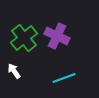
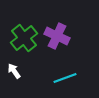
cyan line: moved 1 px right
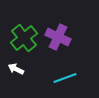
purple cross: moved 1 px right, 1 px down
white arrow: moved 2 px right, 2 px up; rotated 28 degrees counterclockwise
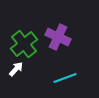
green cross: moved 6 px down
white arrow: rotated 105 degrees clockwise
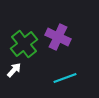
white arrow: moved 2 px left, 1 px down
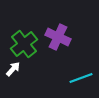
white arrow: moved 1 px left, 1 px up
cyan line: moved 16 px right
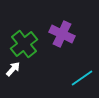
purple cross: moved 4 px right, 3 px up
cyan line: moved 1 px right; rotated 15 degrees counterclockwise
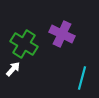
green cross: rotated 20 degrees counterclockwise
cyan line: rotated 40 degrees counterclockwise
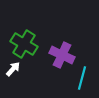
purple cross: moved 21 px down
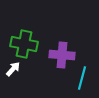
green cross: rotated 20 degrees counterclockwise
purple cross: rotated 20 degrees counterclockwise
